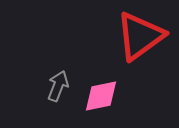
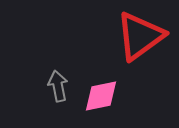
gray arrow: rotated 32 degrees counterclockwise
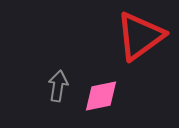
gray arrow: rotated 20 degrees clockwise
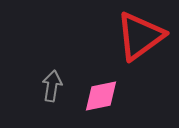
gray arrow: moved 6 px left
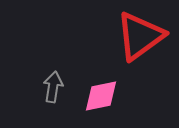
gray arrow: moved 1 px right, 1 px down
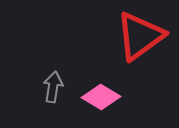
pink diamond: moved 1 px down; rotated 42 degrees clockwise
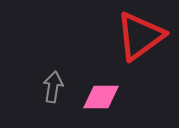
pink diamond: rotated 30 degrees counterclockwise
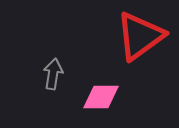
gray arrow: moved 13 px up
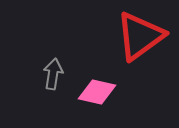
pink diamond: moved 4 px left, 5 px up; rotated 12 degrees clockwise
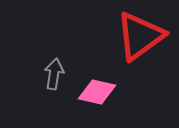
gray arrow: moved 1 px right
